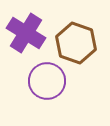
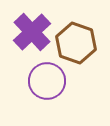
purple cross: moved 6 px right, 1 px up; rotated 15 degrees clockwise
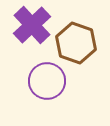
purple cross: moved 7 px up
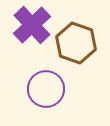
purple circle: moved 1 px left, 8 px down
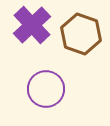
brown hexagon: moved 5 px right, 9 px up
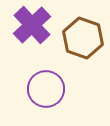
brown hexagon: moved 2 px right, 4 px down
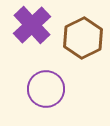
brown hexagon: rotated 15 degrees clockwise
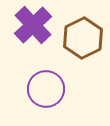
purple cross: moved 1 px right
